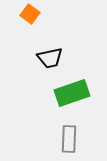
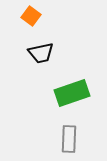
orange square: moved 1 px right, 2 px down
black trapezoid: moved 9 px left, 5 px up
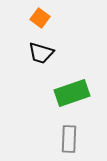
orange square: moved 9 px right, 2 px down
black trapezoid: rotated 28 degrees clockwise
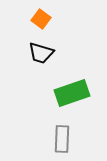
orange square: moved 1 px right, 1 px down
gray rectangle: moved 7 px left
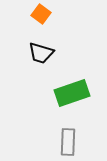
orange square: moved 5 px up
gray rectangle: moved 6 px right, 3 px down
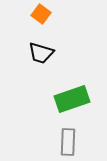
green rectangle: moved 6 px down
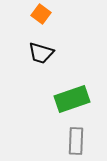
gray rectangle: moved 8 px right, 1 px up
